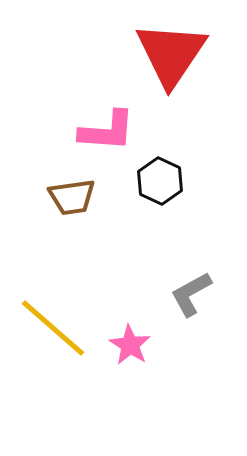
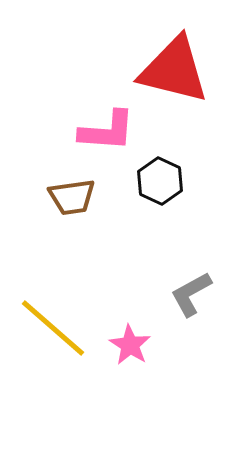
red triangle: moved 3 px right, 16 px down; rotated 50 degrees counterclockwise
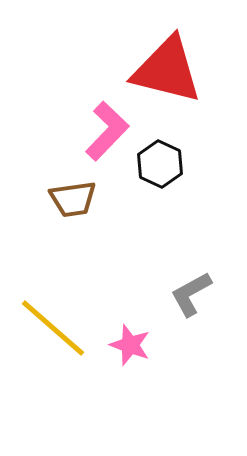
red triangle: moved 7 px left
pink L-shape: rotated 50 degrees counterclockwise
black hexagon: moved 17 px up
brown trapezoid: moved 1 px right, 2 px down
pink star: rotated 12 degrees counterclockwise
